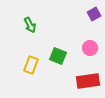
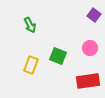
purple square: moved 1 px down; rotated 24 degrees counterclockwise
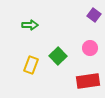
green arrow: rotated 63 degrees counterclockwise
green square: rotated 24 degrees clockwise
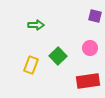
purple square: moved 1 px right, 1 px down; rotated 24 degrees counterclockwise
green arrow: moved 6 px right
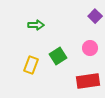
purple square: rotated 32 degrees clockwise
green square: rotated 12 degrees clockwise
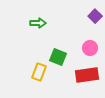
green arrow: moved 2 px right, 2 px up
green square: moved 1 px down; rotated 36 degrees counterclockwise
yellow rectangle: moved 8 px right, 7 px down
red rectangle: moved 1 px left, 6 px up
